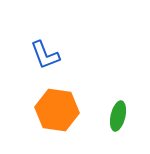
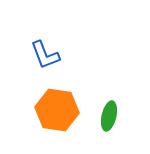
green ellipse: moved 9 px left
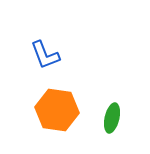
green ellipse: moved 3 px right, 2 px down
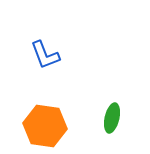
orange hexagon: moved 12 px left, 16 px down
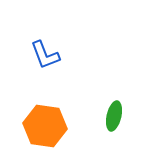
green ellipse: moved 2 px right, 2 px up
